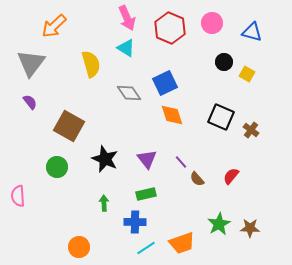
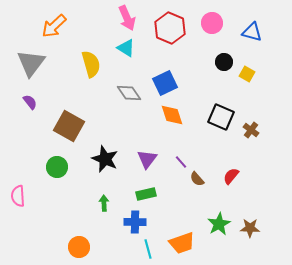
purple triangle: rotated 15 degrees clockwise
cyan line: moved 2 px right, 1 px down; rotated 72 degrees counterclockwise
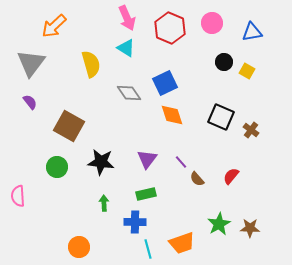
blue triangle: rotated 25 degrees counterclockwise
yellow square: moved 3 px up
black star: moved 4 px left, 3 px down; rotated 16 degrees counterclockwise
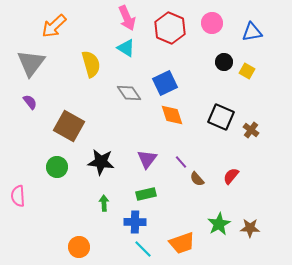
cyan line: moved 5 px left; rotated 30 degrees counterclockwise
